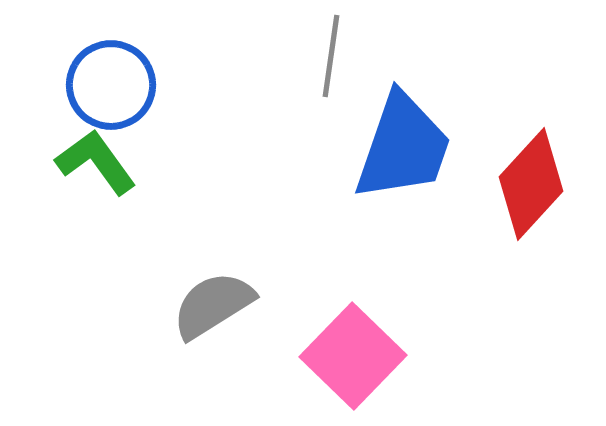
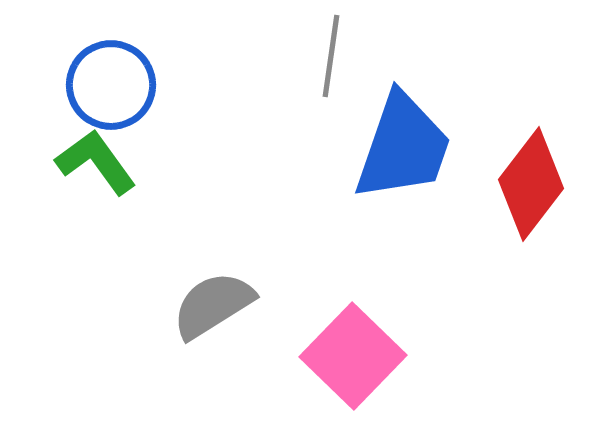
red diamond: rotated 5 degrees counterclockwise
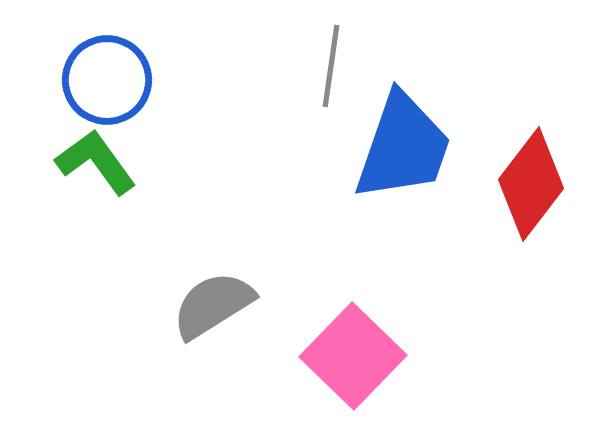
gray line: moved 10 px down
blue circle: moved 4 px left, 5 px up
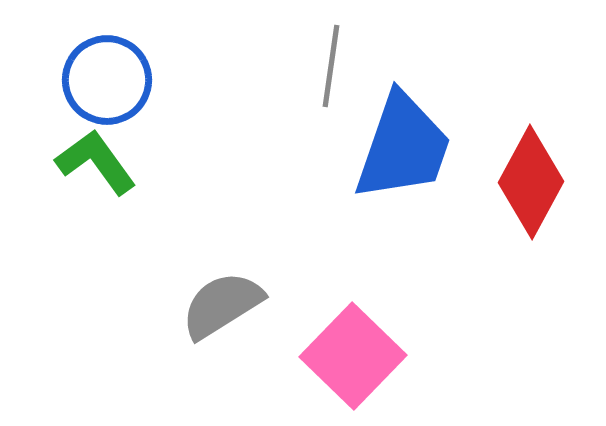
red diamond: moved 2 px up; rotated 9 degrees counterclockwise
gray semicircle: moved 9 px right
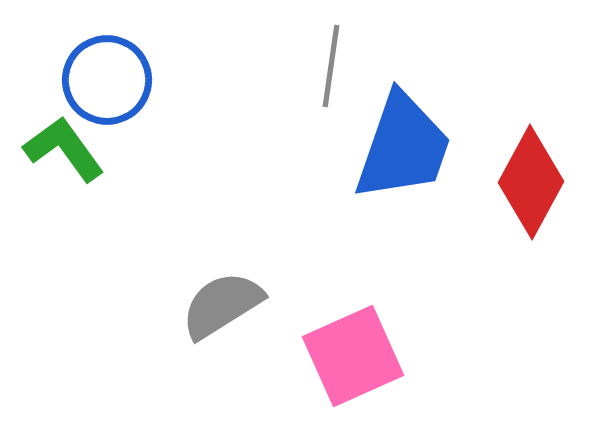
green L-shape: moved 32 px left, 13 px up
pink square: rotated 22 degrees clockwise
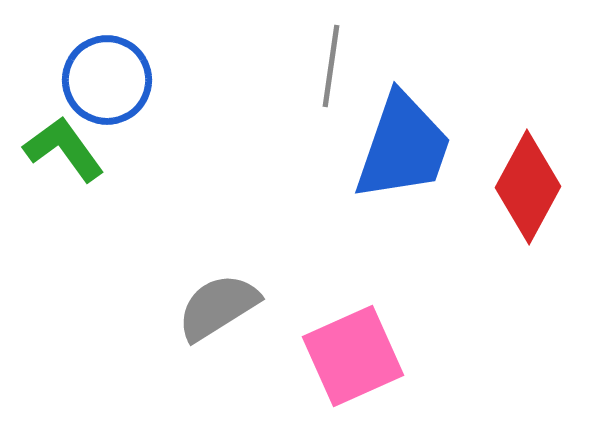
red diamond: moved 3 px left, 5 px down
gray semicircle: moved 4 px left, 2 px down
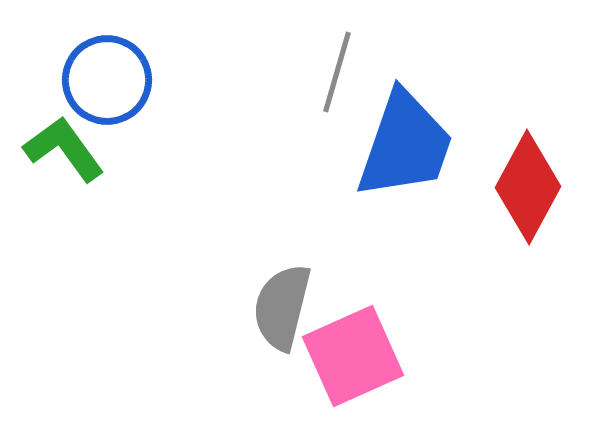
gray line: moved 6 px right, 6 px down; rotated 8 degrees clockwise
blue trapezoid: moved 2 px right, 2 px up
gray semicircle: moved 64 px right; rotated 44 degrees counterclockwise
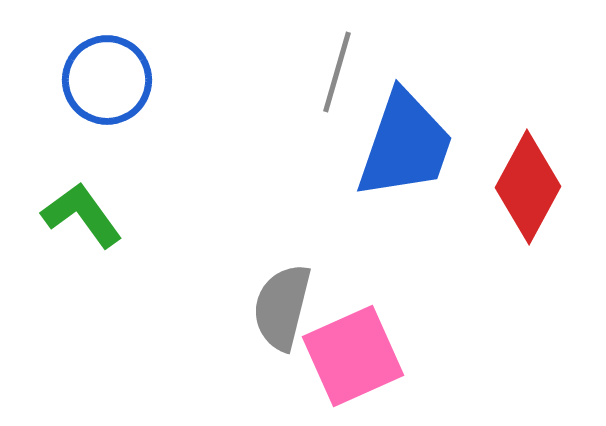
green L-shape: moved 18 px right, 66 px down
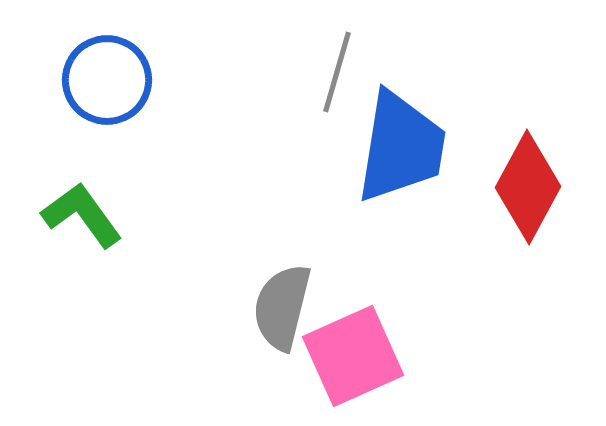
blue trapezoid: moved 4 px left, 2 px down; rotated 10 degrees counterclockwise
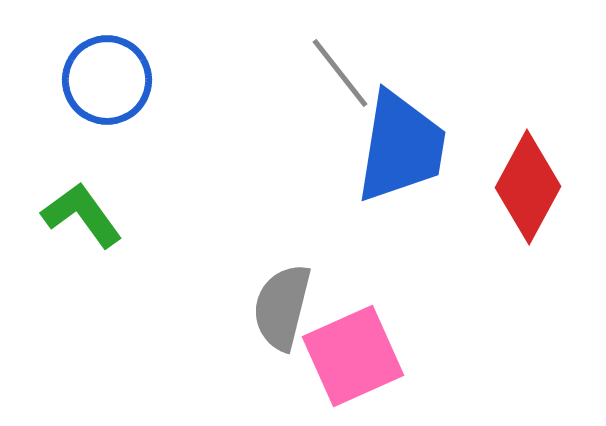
gray line: moved 3 px right, 1 px down; rotated 54 degrees counterclockwise
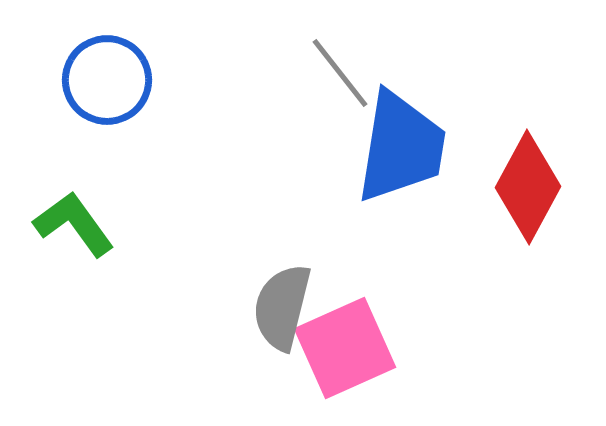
green L-shape: moved 8 px left, 9 px down
pink square: moved 8 px left, 8 px up
